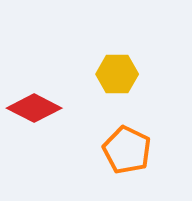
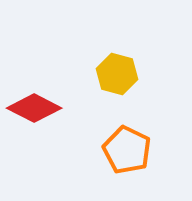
yellow hexagon: rotated 15 degrees clockwise
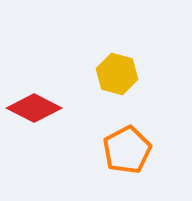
orange pentagon: rotated 18 degrees clockwise
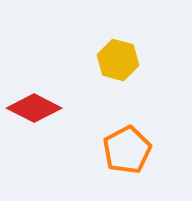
yellow hexagon: moved 1 px right, 14 px up
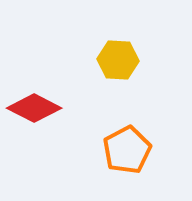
yellow hexagon: rotated 12 degrees counterclockwise
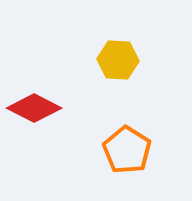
orange pentagon: rotated 12 degrees counterclockwise
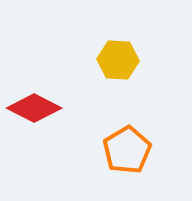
orange pentagon: rotated 9 degrees clockwise
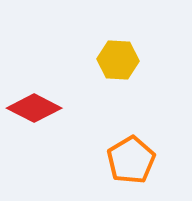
orange pentagon: moved 4 px right, 10 px down
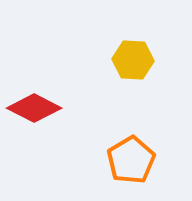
yellow hexagon: moved 15 px right
